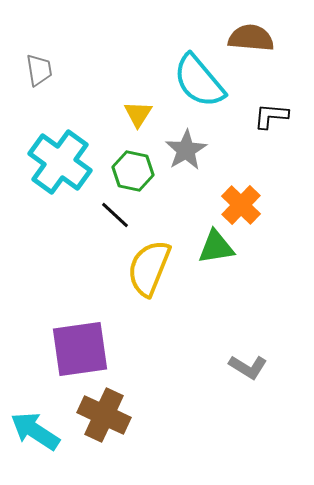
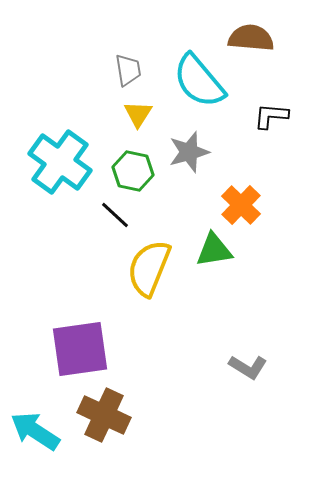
gray trapezoid: moved 89 px right
gray star: moved 3 px right, 2 px down; rotated 15 degrees clockwise
green triangle: moved 2 px left, 3 px down
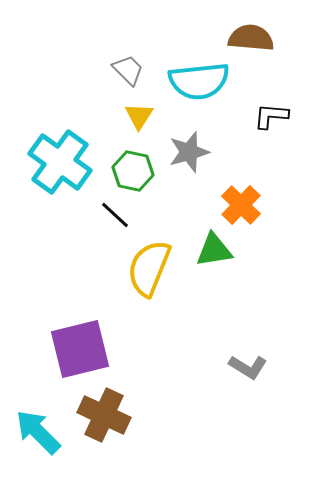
gray trapezoid: rotated 36 degrees counterclockwise
cyan semicircle: rotated 56 degrees counterclockwise
yellow triangle: moved 1 px right, 2 px down
purple square: rotated 6 degrees counterclockwise
cyan arrow: moved 3 px right, 1 px down; rotated 12 degrees clockwise
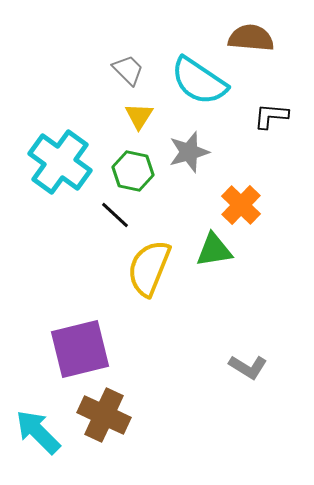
cyan semicircle: rotated 40 degrees clockwise
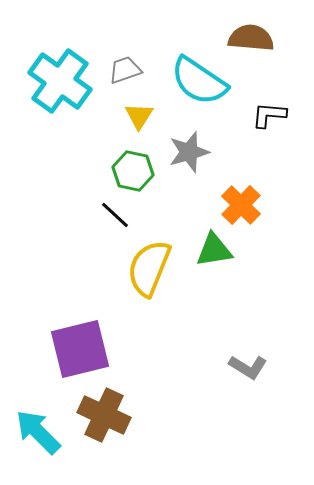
gray trapezoid: moved 3 px left; rotated 64 degrees counterclockwise
black L-shape: moved 2 px left, 1 px up
cyan cross: moved 81 px up
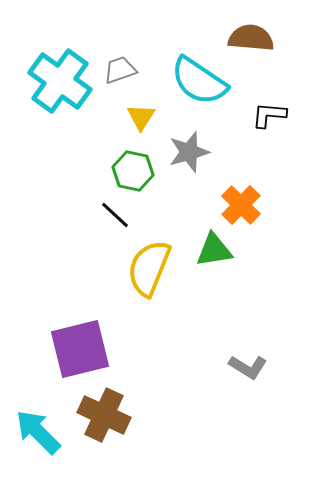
gray trapezoid: moved 5 px left
yellow triangle: moved 2 px right, 1 px down
